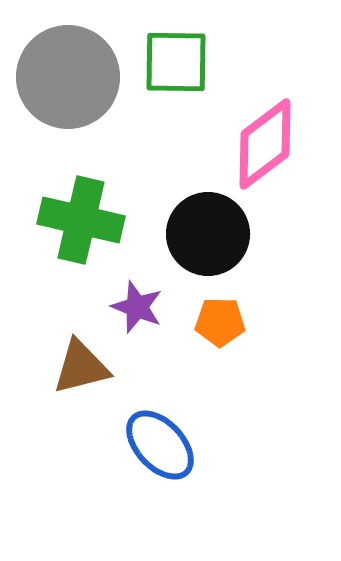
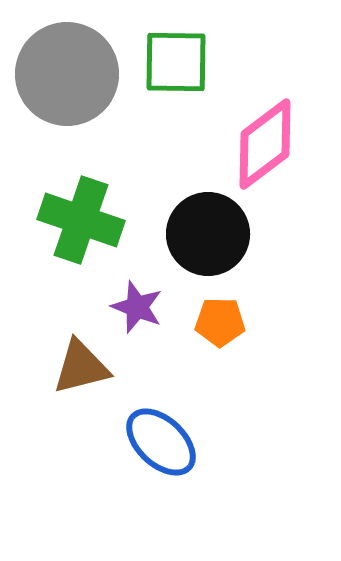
gray circle: moved 1 px left, 3 px up
green cross: rotated 6 degrees clockwise
blue ellipse: moved 1 px right, 3 px up; rotated 4 degrees counterclockwise
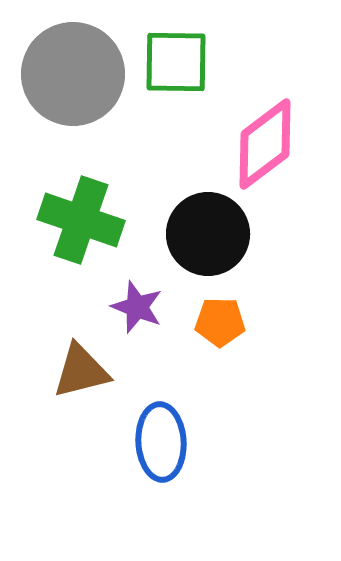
gray circle: moved 6 px right
brown triangle: moved 4 px down
blue ellipse: rotated 44 degrees clockwise
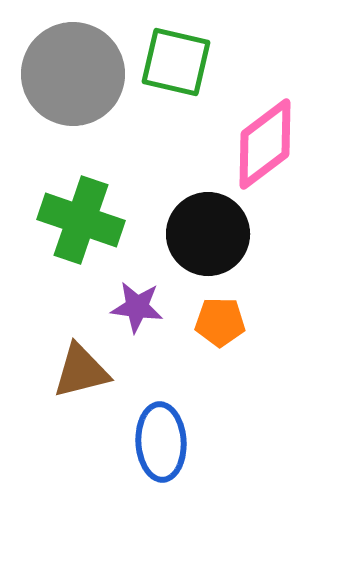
green square: rotated 12 degrees clockwise
purple star: rotated 14 degrees counterclockwise
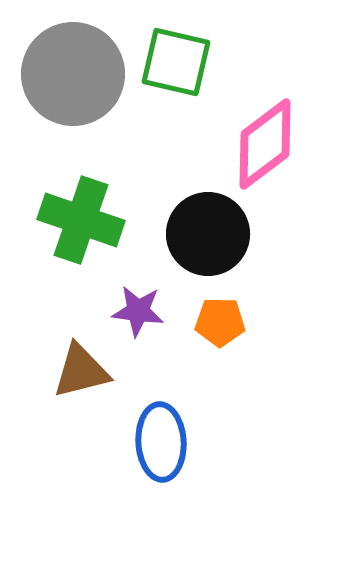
purple star: moved 1 px right, 4 px down
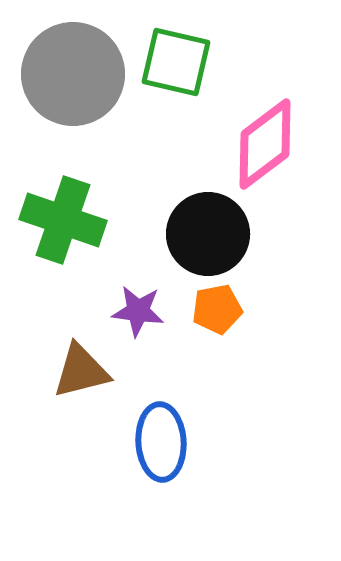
green cross: moved 18 px left
orange pentagon: moved 3 px left, 13 px up; rotated 12 degrees counterclockwise
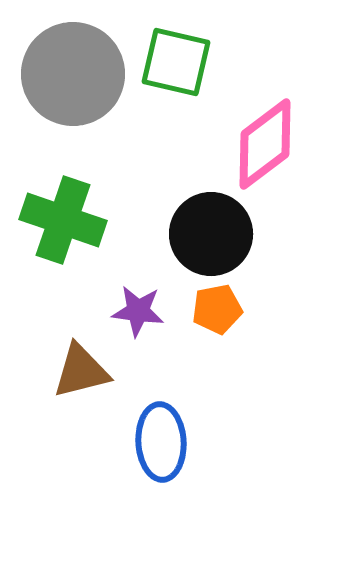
black circle: moved 3 px right
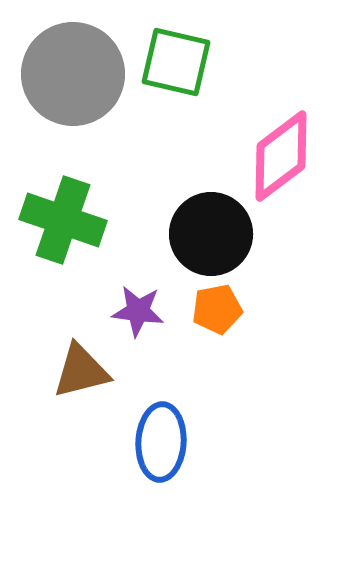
pink diamond: moved 16 px right, 12 px down
blue ellipse: rotated 6 degrees clockwise
